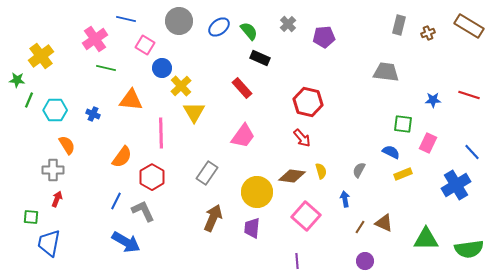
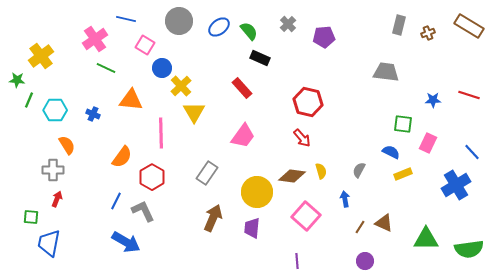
green line at (106, 68): rotated 12 degrees clockwise
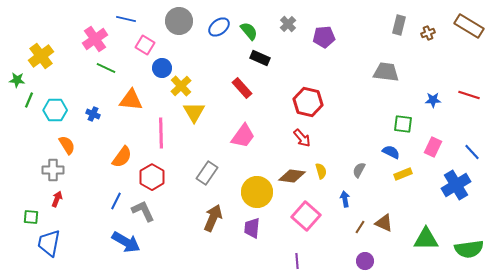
pink rectangle at (428, 143): moved 5 px right, 4 px down
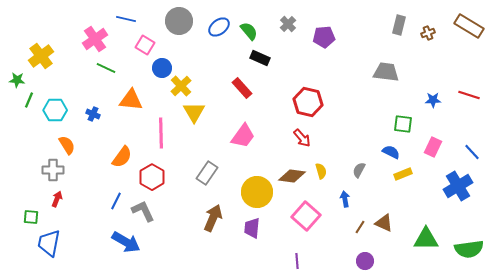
blue cross at (456, 185): moved 2 px right, 1 px down
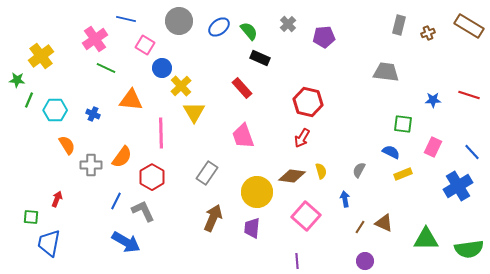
pink trapezoid at (243, 136): rotated 124 degrees clockwise
red arrow at (302, 138): rotated 72 degrees clockwise
gray cross at (53, 170): moved 38 px right, 5 px up
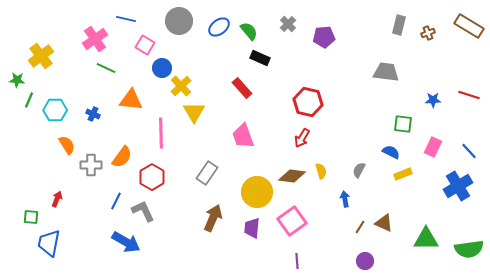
blue line at (472, 152): moved 3 px left, 1 px up
pink square at (306, 216): moved 14 px left, 5 px down; rotated 12 degrees clockwise
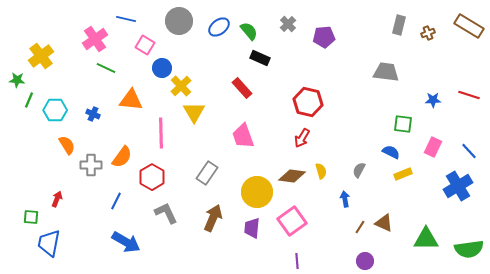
gray L-shape at (143, 211): moved 23 px right, 2 px down
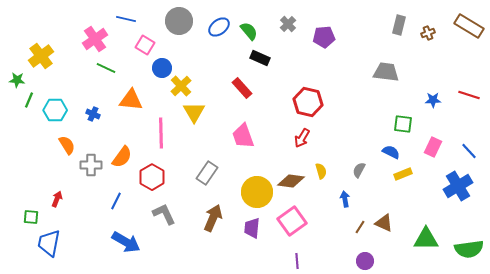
brown diamond at (292, 176): moved 1 px left, 5 px down
gray L-shape at (166, 213): moved 2 px left, 1 px down
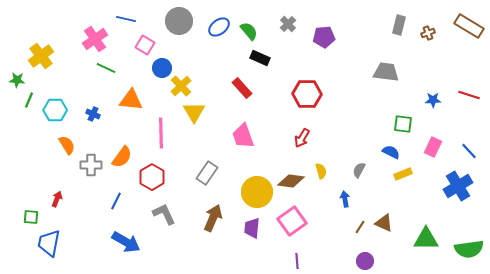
red hexagon at (308, 102): moved 1 px left, 8 px up; rotated 12 degrees counterclockwise
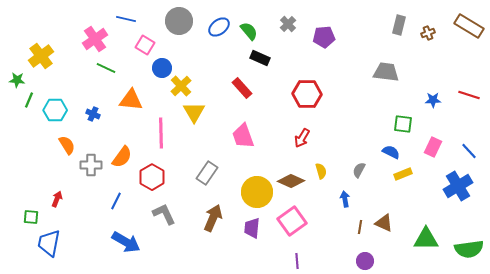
brown diamond at (291, 181): rotated 16 degrees clockwise
brown line at (360, 227): rotated 24 degrees counterclockwise
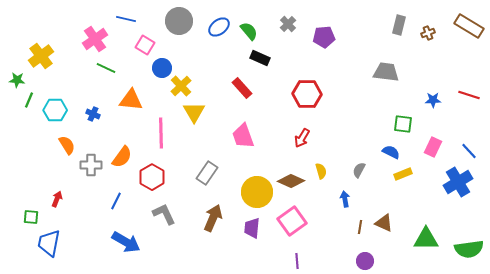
blue cross at (458, 186): moved 4 px up
